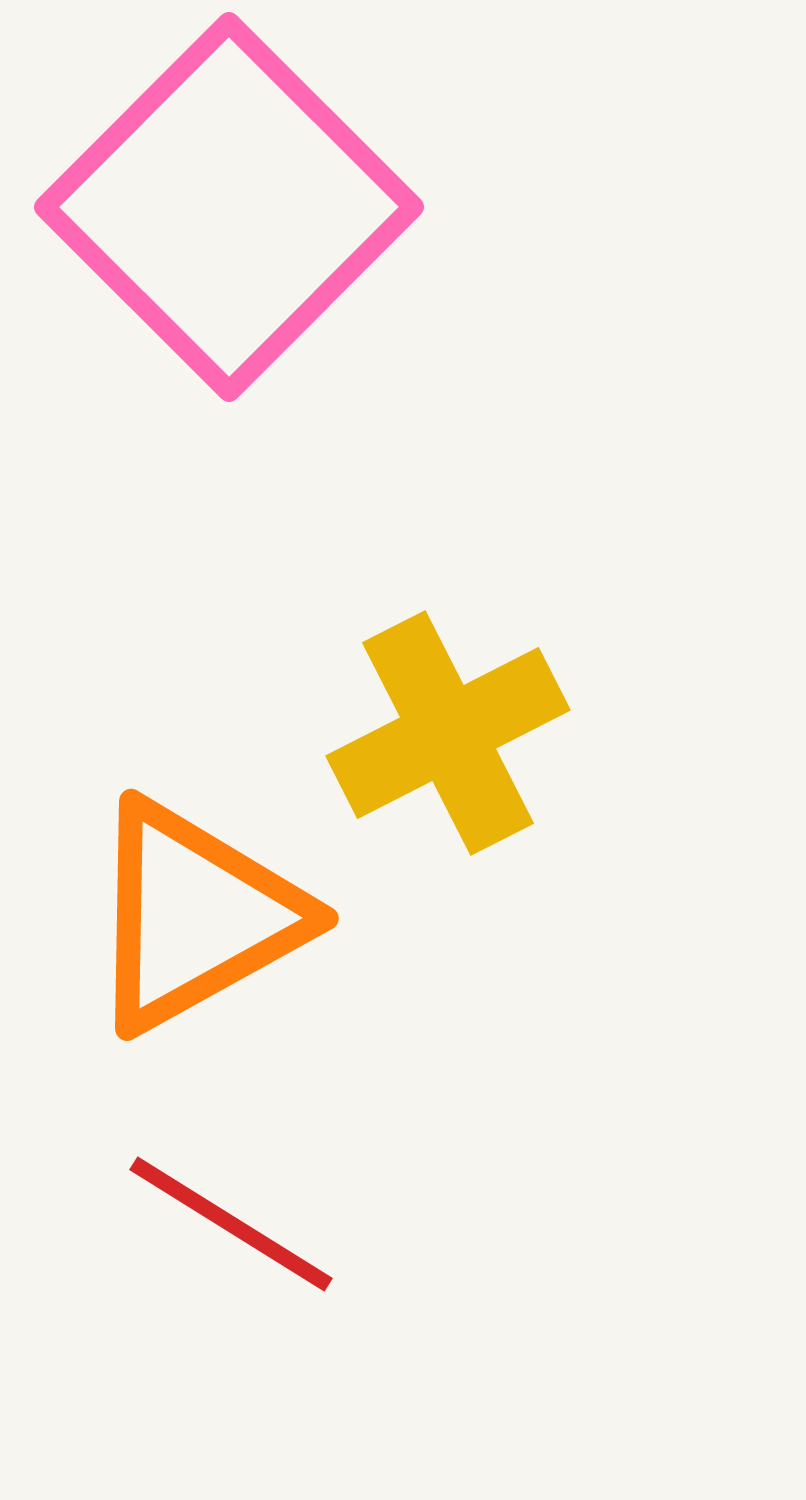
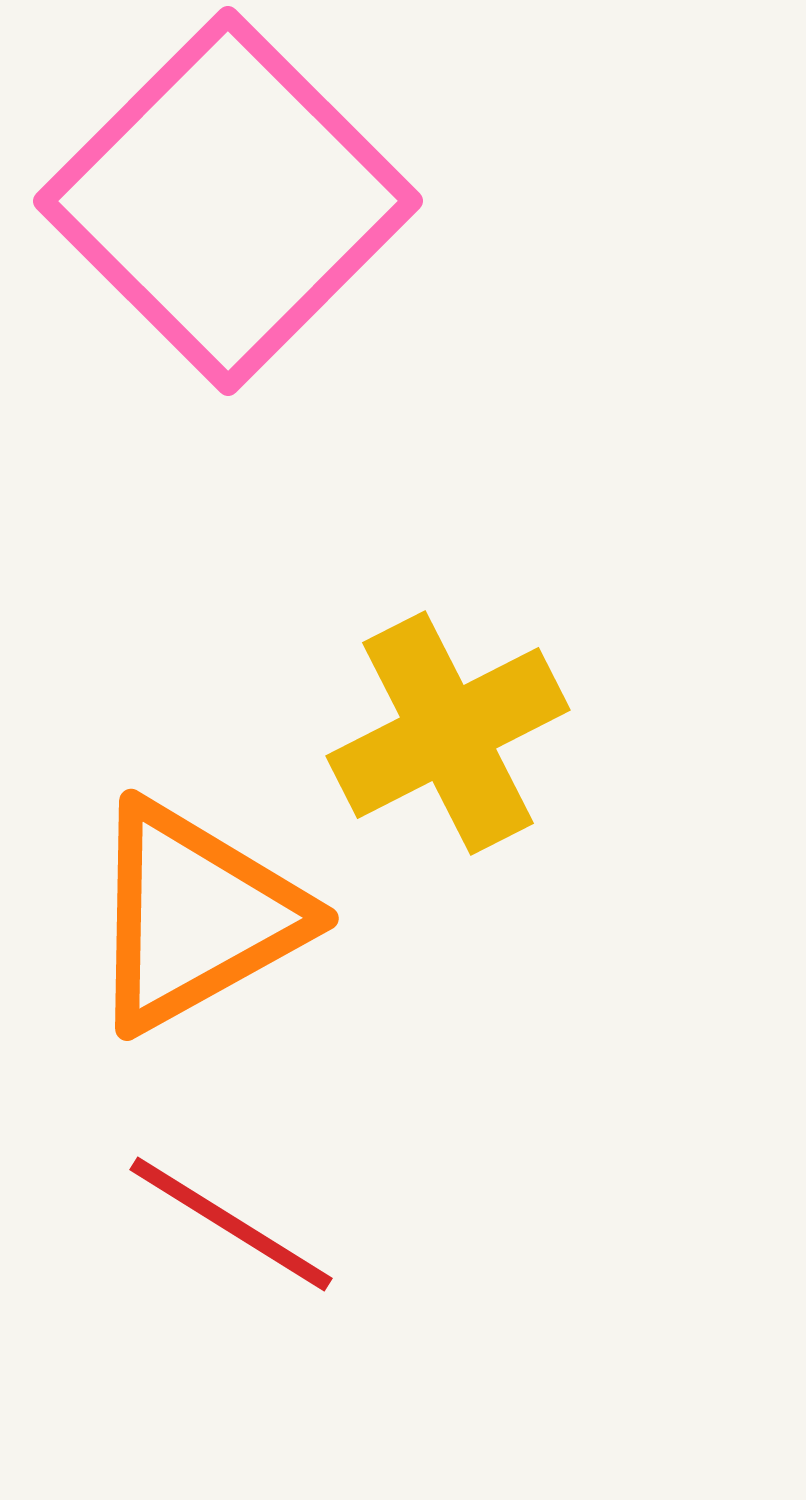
pink square: moved 1 px left, 6 px up
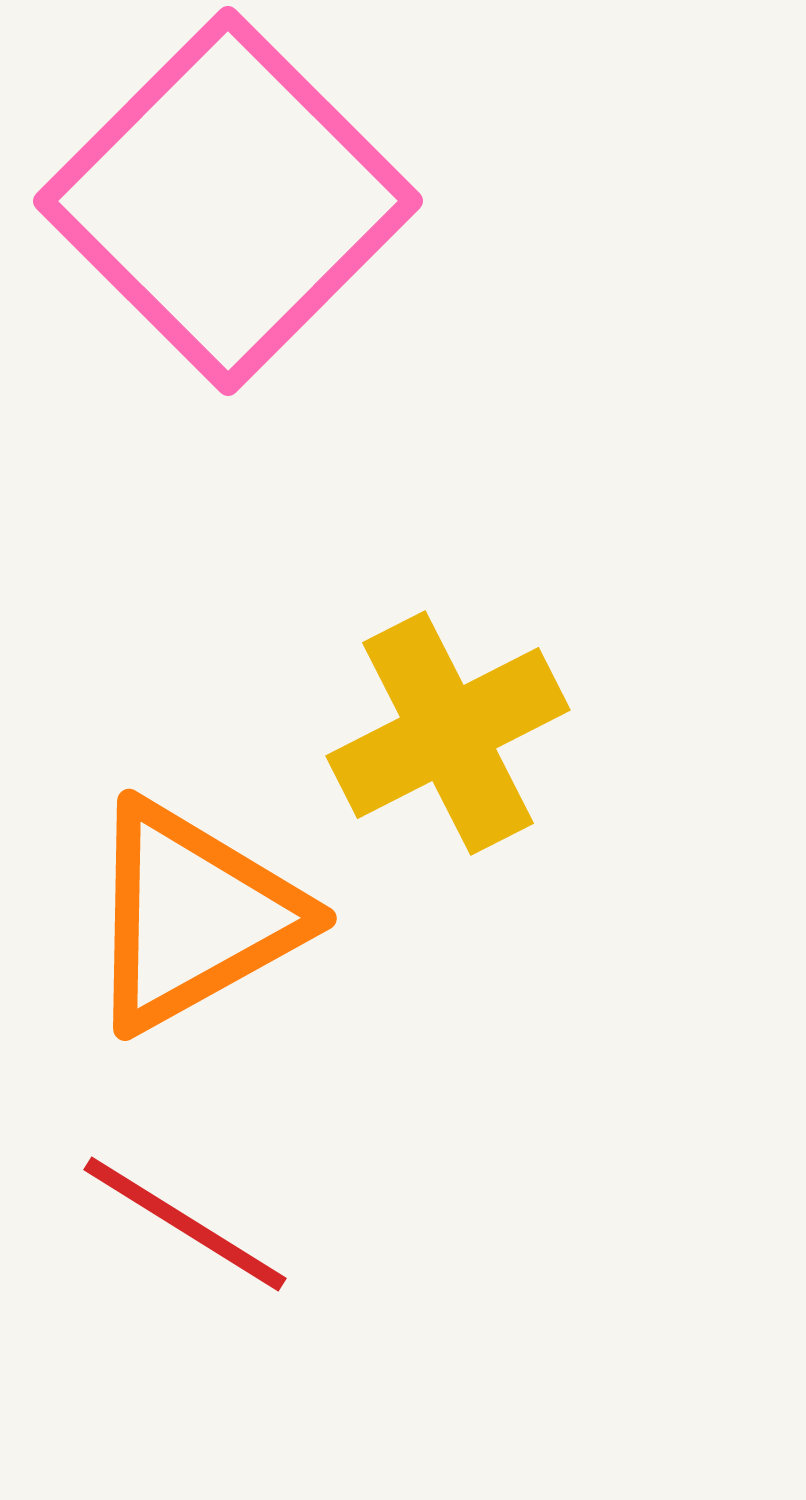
orange triangle: moved 2 px left
red line: moved 46 px left
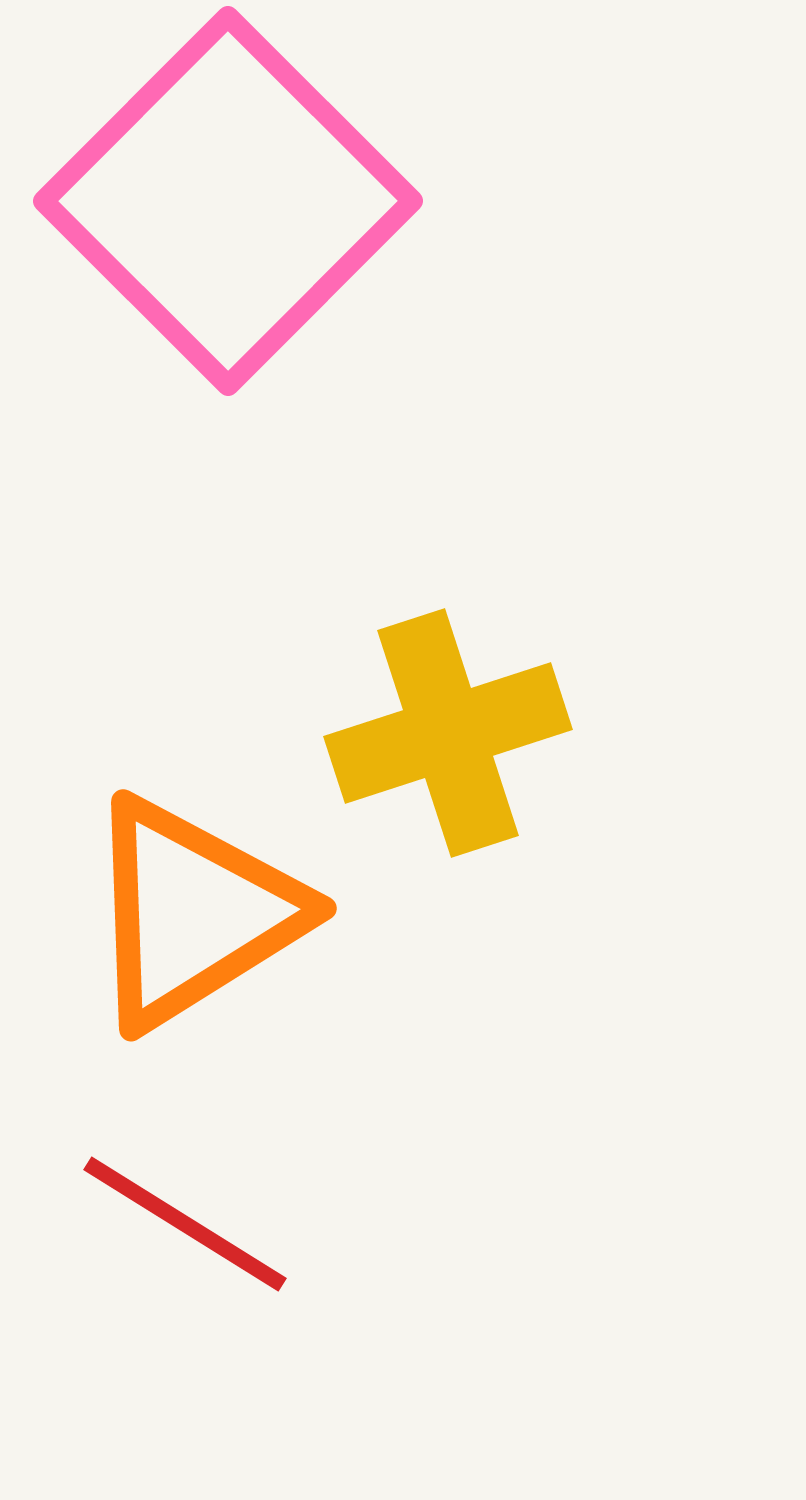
yellow cross: rotated 9 degrees clockwise
orange triangle: moved 3 px up; rotated 3 degrees counterclockwise
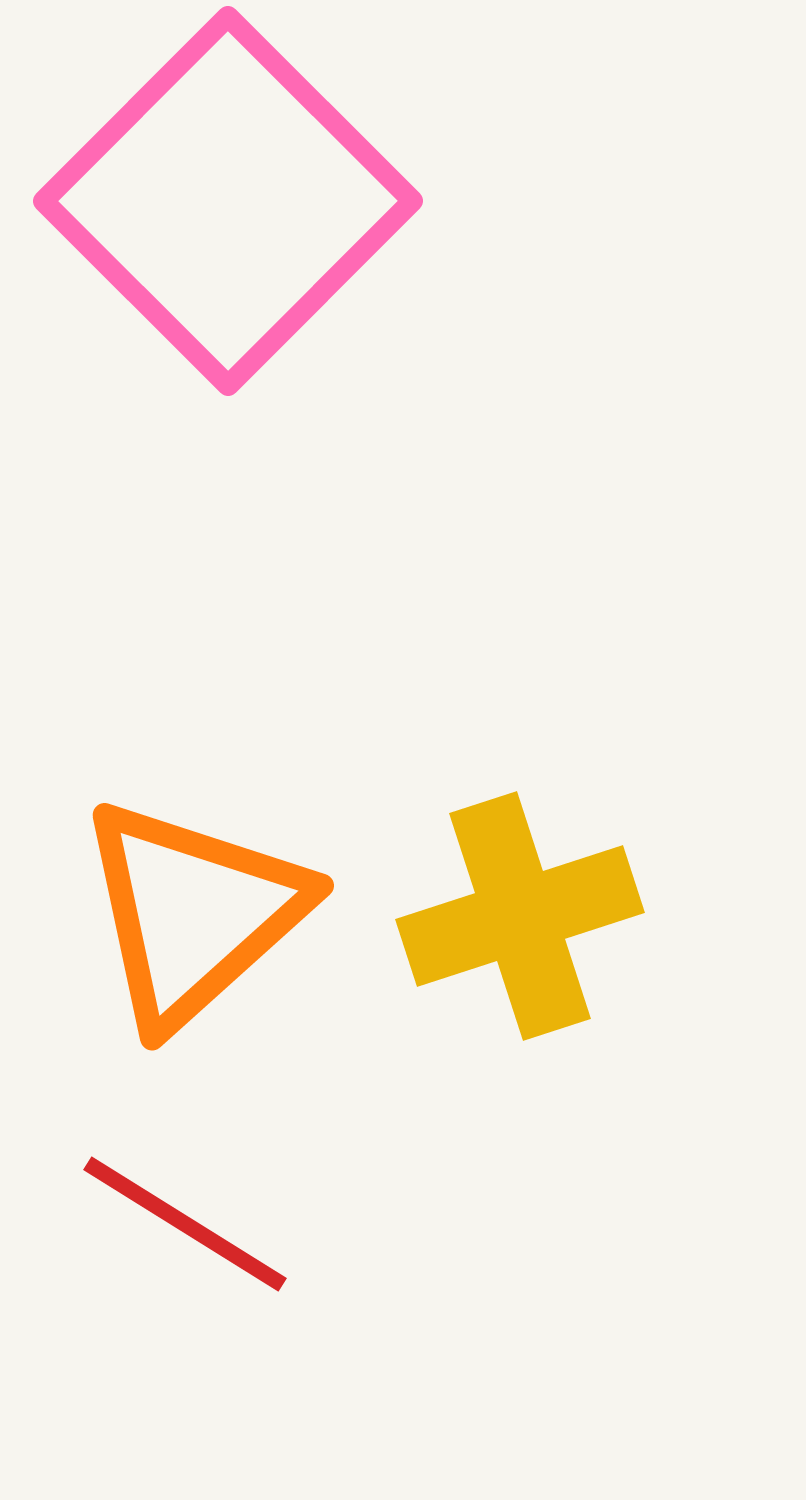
yellow cross: moved 72 px right, 183 px down
orange triangle: rotated 10 degrees counterclockwise
